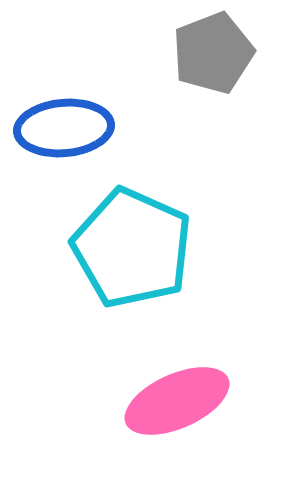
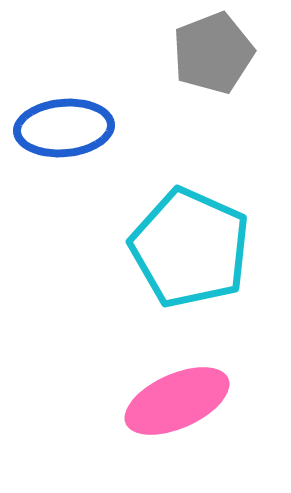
cyan pentagon: moved 58 px right
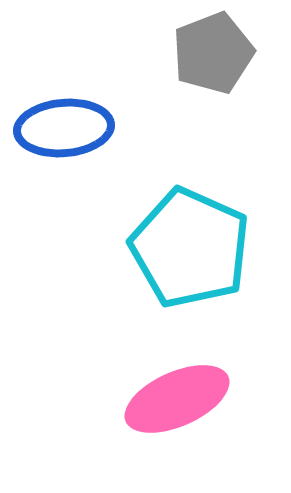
pink ellipse: moved 2 px up
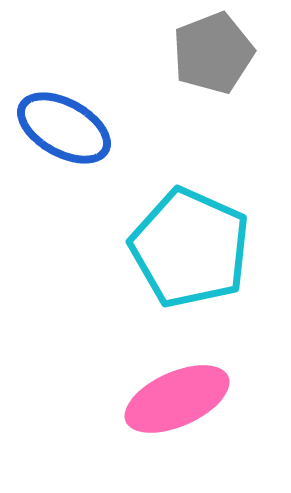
blue ellipse: rotated 34 degrees clockwise
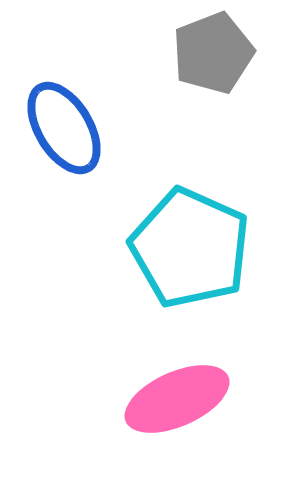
blue ellipse: rotated 30 degrees clockwise
